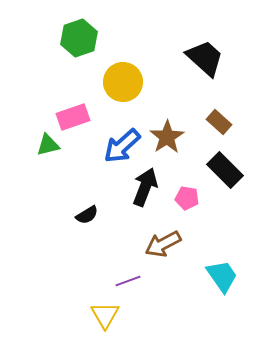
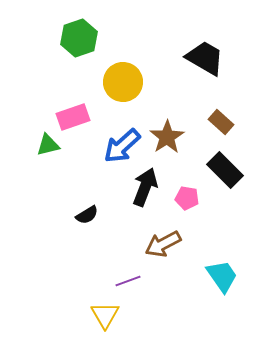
black trapezoid: rotated 12 degrees counterclockwise
brown rectangle: moved 2 px right
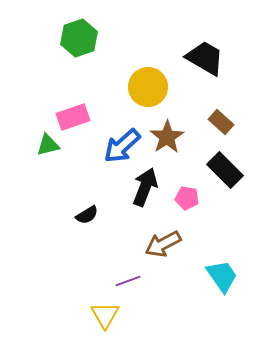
yellow circle: moved 25 px right, 5 px down
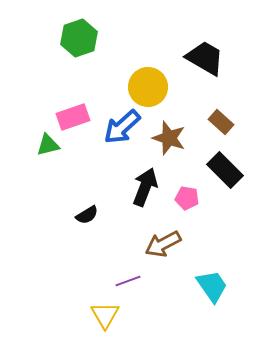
brown star: moved 2 px right, 1 px down; rotated 20 degrees counterclockwise
blue arrow: moved 19 px up
cyan trapezoid: moved 10 px left, 10 px down
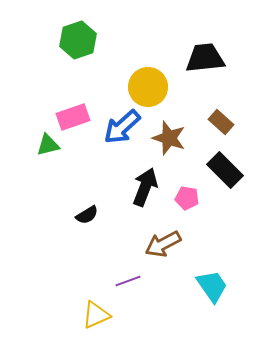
green hexagon: moved 1 px left, 2 px down
black trapezoid: rotated 36 degrees counterclockwise
yellow triangle: moved 9 px left; rotated 36 degrees clockwise
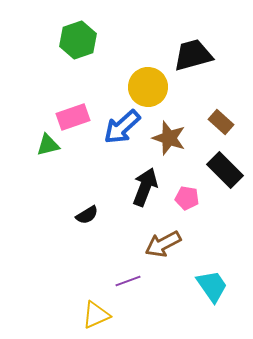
black trapezoid: moved 12 px left, 3 px up; rotated 9 degrees counterclockwise
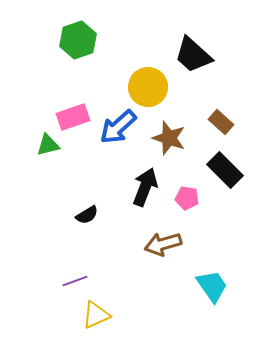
black trapezoid: rotated 123 degrees counterclockwise
blue arrow: moved 4 px left
brown arrow: rotated 12 degrees clockwise
purple line: moved 53 px left
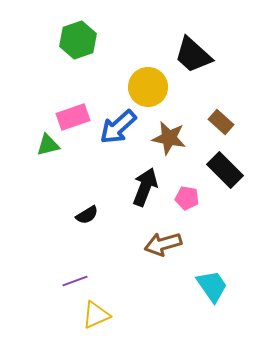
brown star: rotated 8 degrees counterclockwise
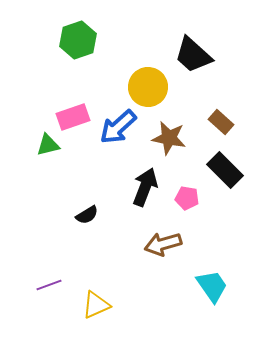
purple line: moved 26 px left, 4 px down
yellow triangle: moved 10 px up
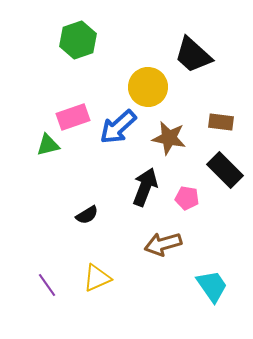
brown rectangle: rotated 35 degrees counterclockwise
purple line: moved 2 px left; rotated 75 degrees clockwise
yellow triangle: moved 1 px right, 27 px up
